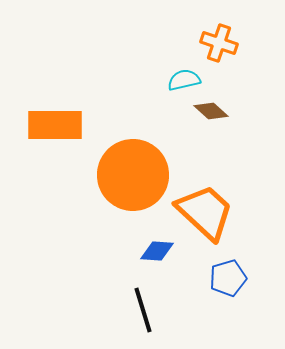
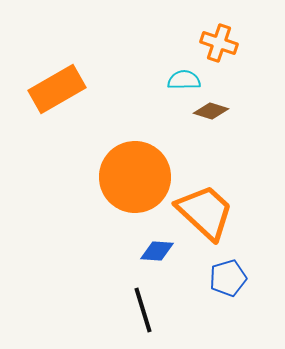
cyan semicircle: rotated 12 degrees clockwise
brown diamond: rotated 24 degrees counterclockwise
orange rectangle: moved 2 px right, 36 px up; rotated 30 degrees counterclockwise
orange circle: moved 2 px right, 2 px down
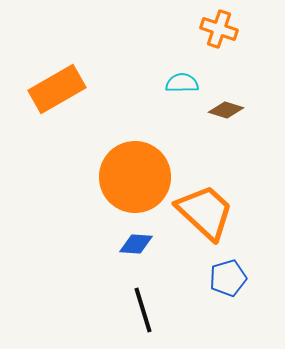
orange cross: moved 14 px up
cyan semicircle: moved 2 px left, 3 px down
brown diamond: moved 15 px right, 1 px up
blue diamond: moved 21 px left, 7 px up
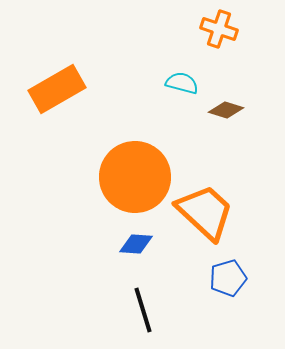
cyan semicircle: rotated 16 degrees clockwise
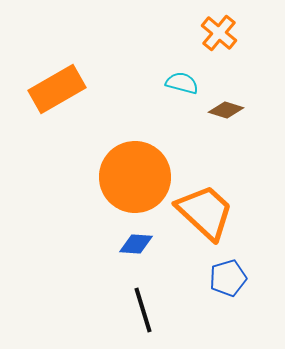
orange cross: moved 4 px down; rotated 21 degrees clockwise
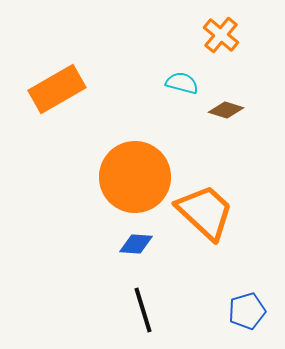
orange cross: moved 2 px right, 2 px down
blue pentagon: moved 19 px right, 33 px down
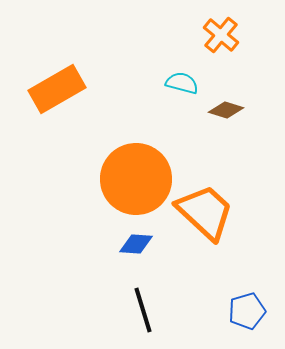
orange circle: moved 1 px right, 2 px down
